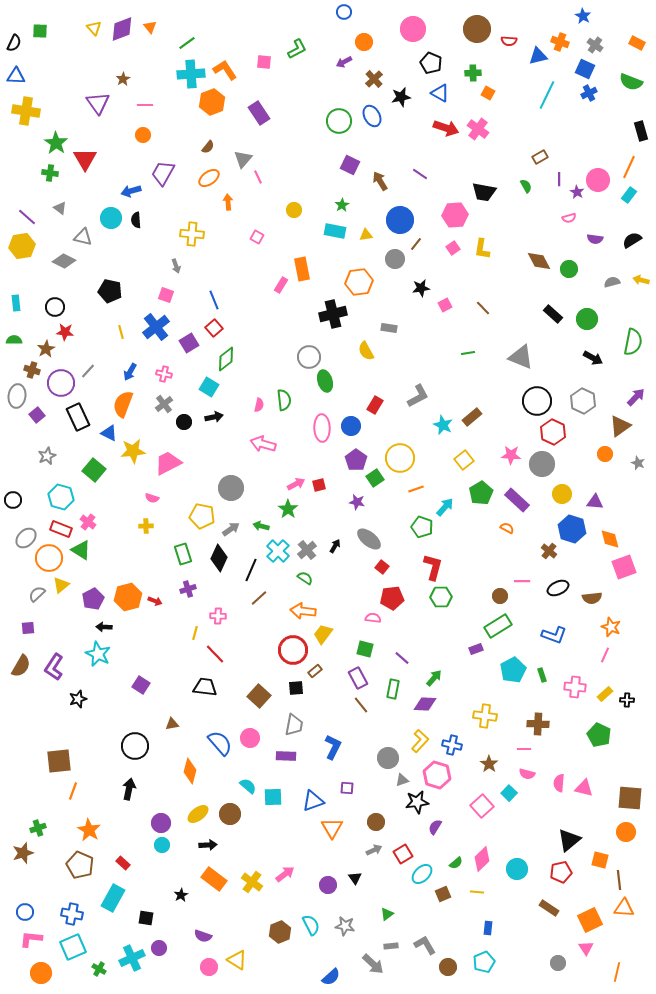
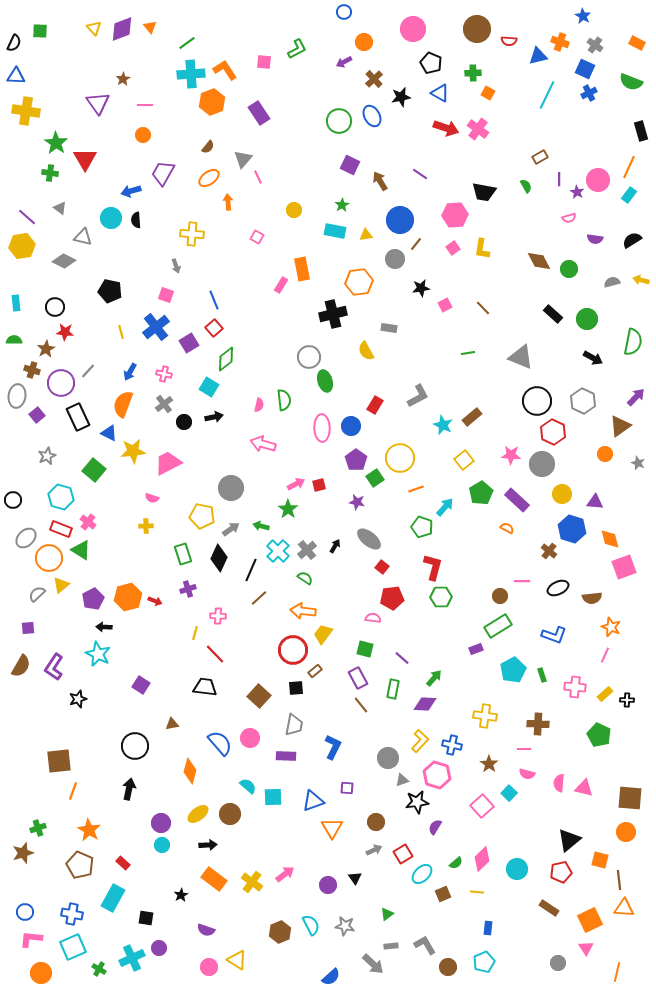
purple semicircle at (203, 936): moved 3 px right, 6 px up
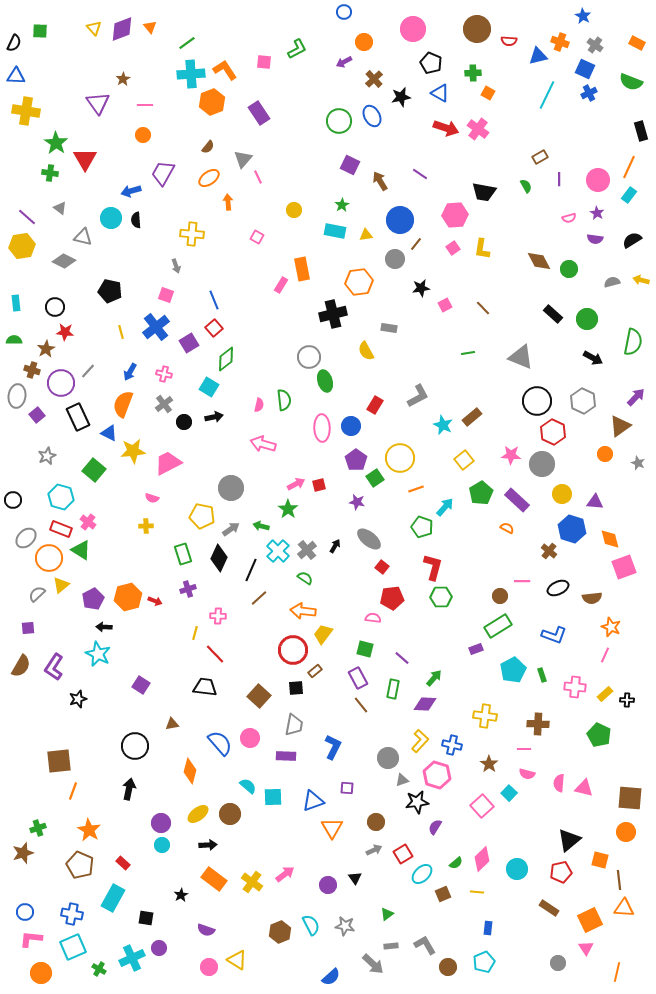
purple star at (577, 192): moved 20 px right, 21 px down
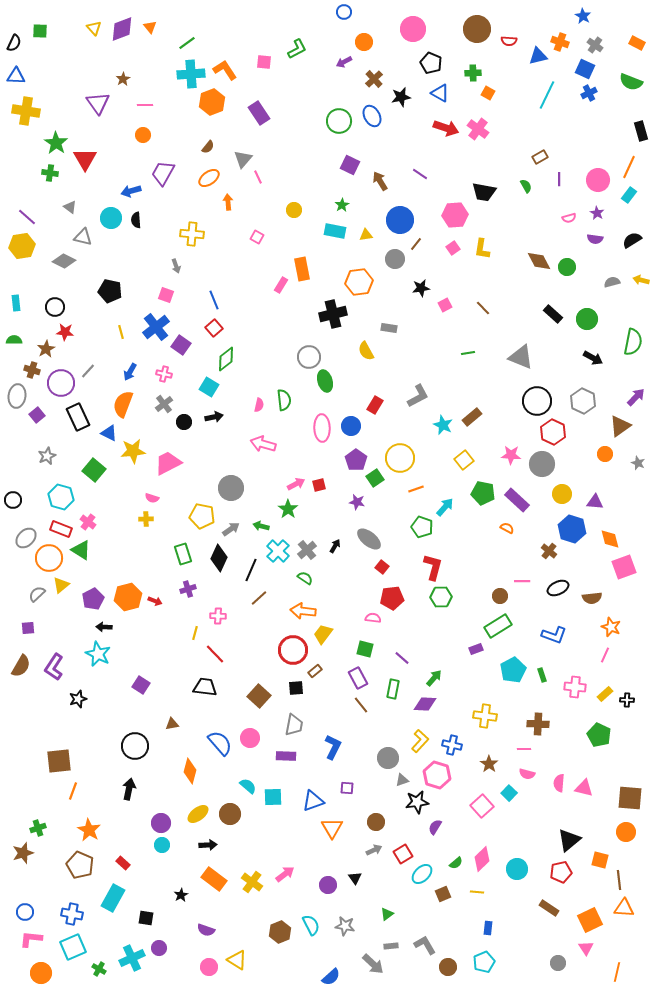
gray triangle at (60, 208): moved 10 px right, 1 px up
green circle at (569, 269): moved 2 px left, 2 px up
purple square at (189, 343): moved 8 px left, 2 px down; rotated 24 degrees counterclockwise
green pentagon at (481, 493): moved 2 px right; rotated 30 degrees counterclockwise
yellow cross at (146, 526): moved 7 px up
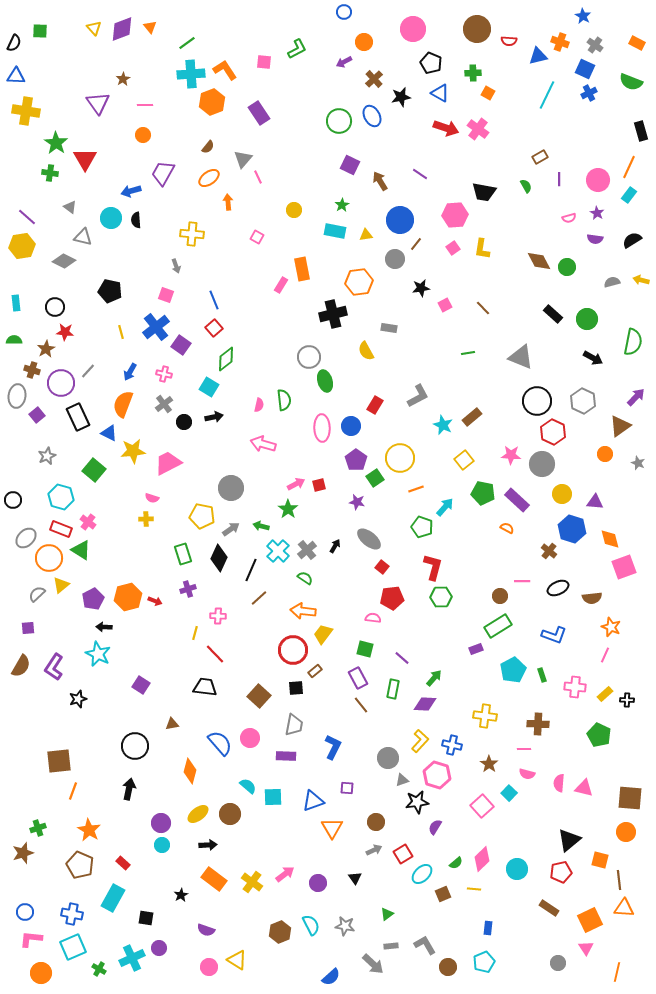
purple circle at (328, 885): moved 10 px left, 2 px up
yellow line at (477, 892): moved 3 px left, 3 px up
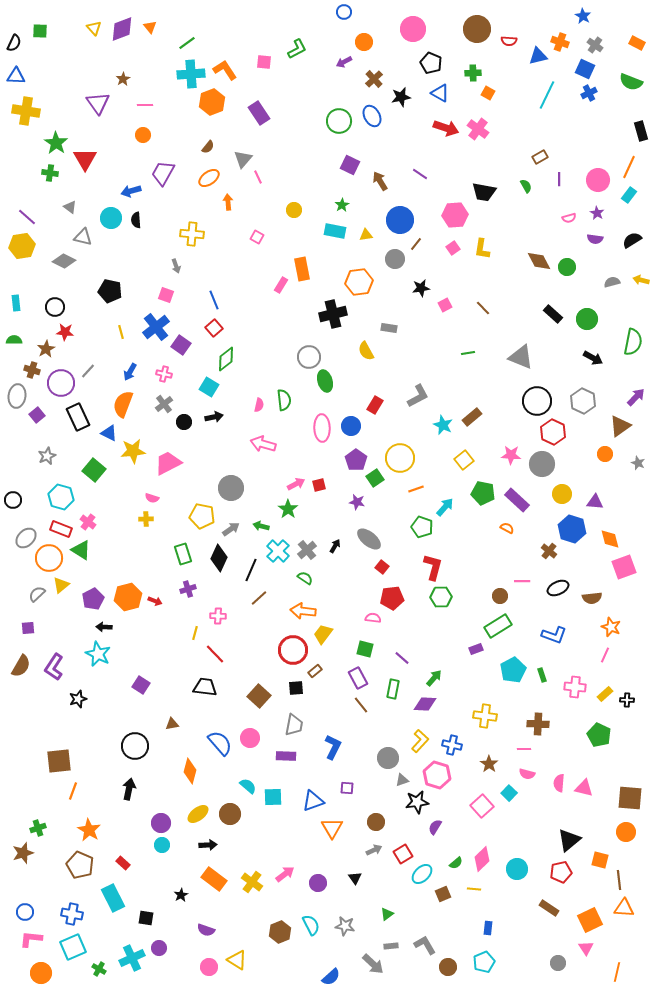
cyan rectangle at (113, 898): rotated 56 degrees counterclockwise
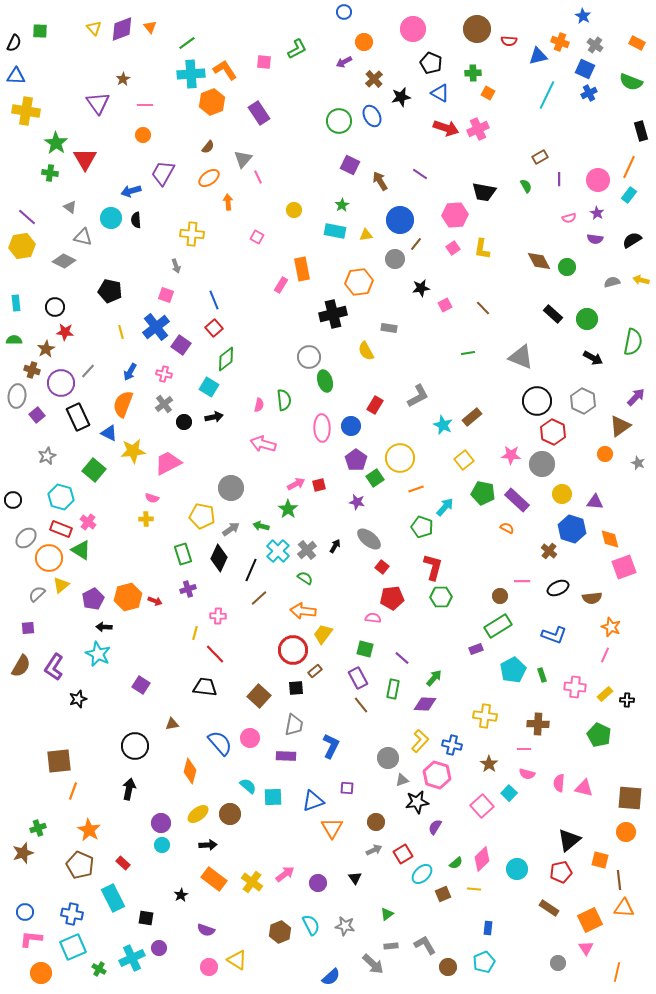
pink cross at (478, 129): rotated 30 degrees clockwise
blue L-shape at (333, 747): moved 2 px left, 1 px up
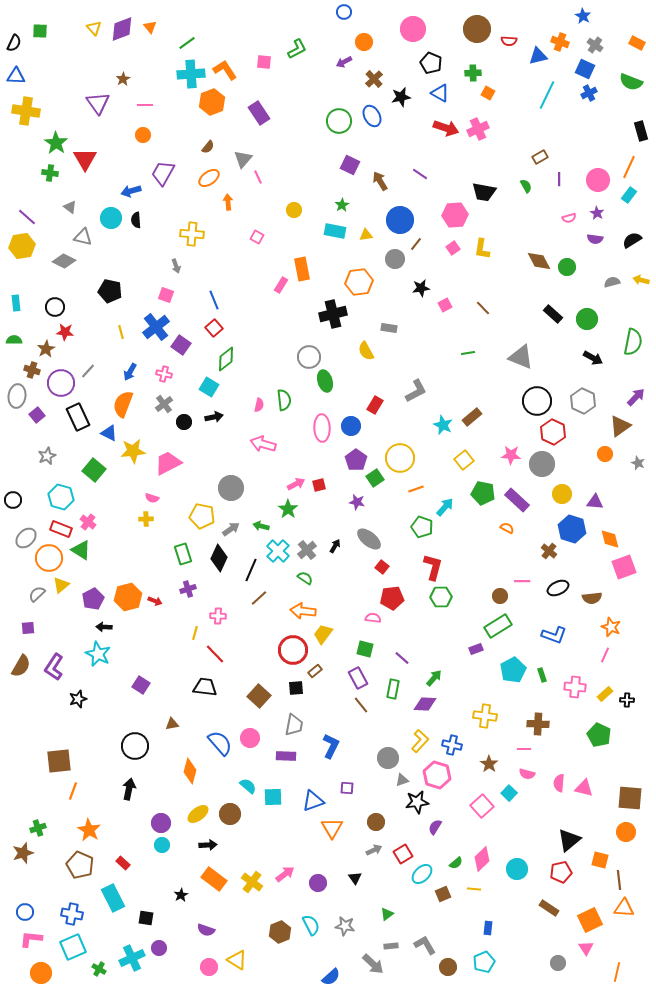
gray L-shape at (418, 396): moved 2 px left, 5 px up
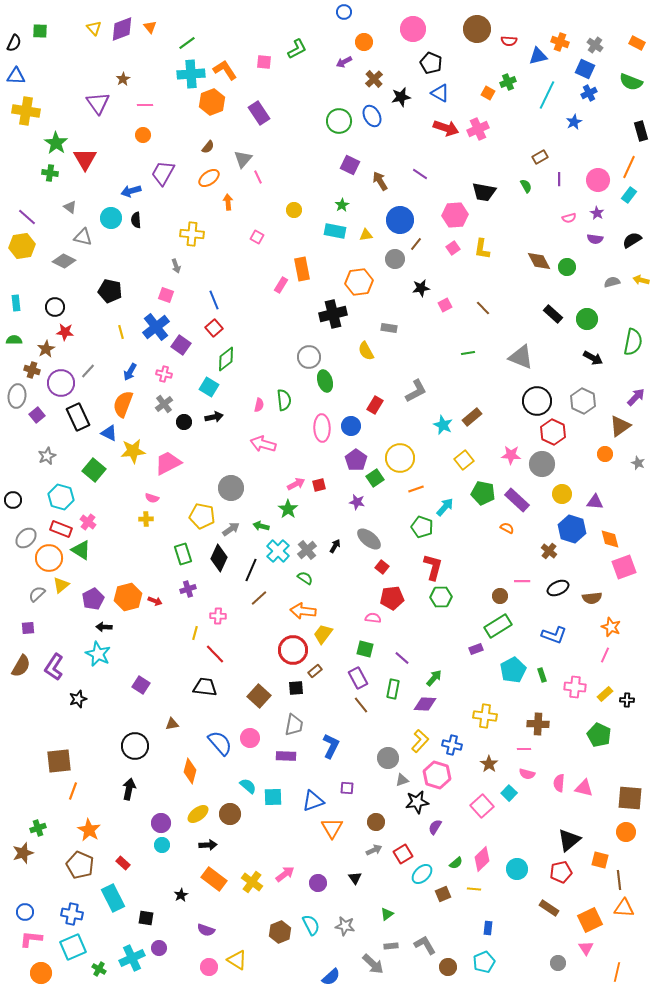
blue star at (583, 16): moved 9 px left, 106 px down; rotated 14 degrees clockwise
green cross at (473, 73): moved 35 px right, 9 px down; rotated 21 degrees counterclockwise
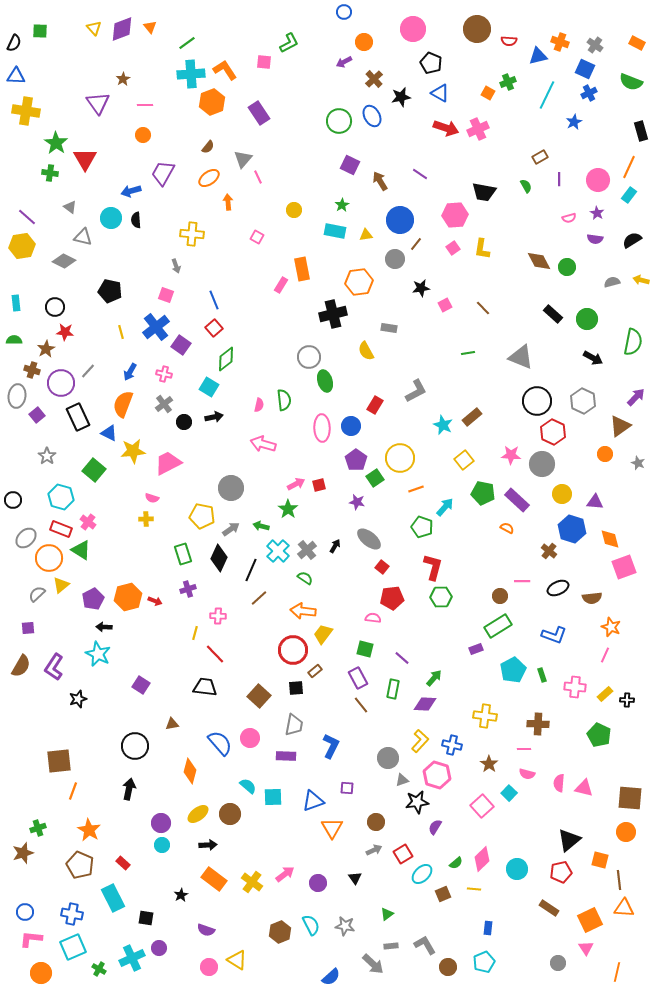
green L-shape at (297, 49): moved 8 px left, 6 px up
gray star at (47, 456): rotated 12 degrees counterclockwise
